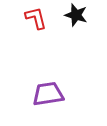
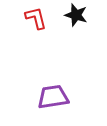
purple trapezoid: moved 5 px right, 3 px down
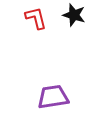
black star: moved 2 px left
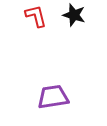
red L-shape: moved 2 px up
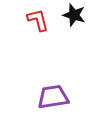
red L-shape: moved 2 px right, 4 px down
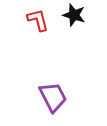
purple trapezoid: rotated 72 degrees clockwise
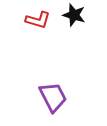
red L-shape: rotated 120 degrees clockwise
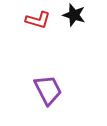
purple trapezoid: moved 5 px left, 7 px up
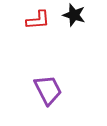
red L-shape: rotated 20 degrees counterclockwise
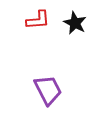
black star: moved 1 px right, 8 px down; rotated 10 degrees clockwise
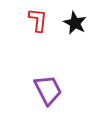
red L-shape: rotated 80 degrees counterclockwise
